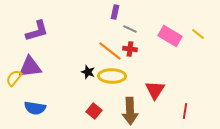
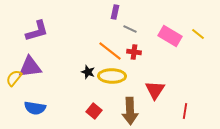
red cross: moved 4 px right, 3 px down
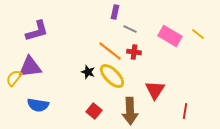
yellow ellipse: rotated 44 degrees clockwise
blue semicircle: moved 3 px right, 3 px up
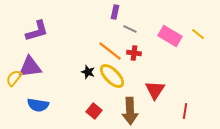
red cross: moved 1 px down
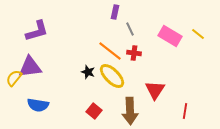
gray line: rotated 40 degrees clockwise
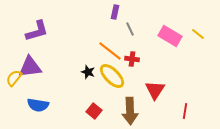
red cross: moved 2 px left, 6 px down
